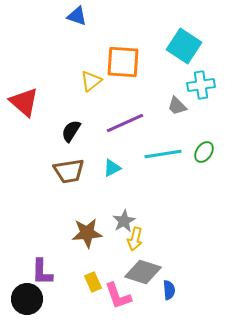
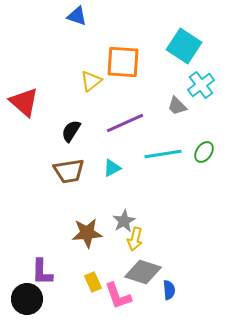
cyan cross: rotated 28 degrees counterclockwise
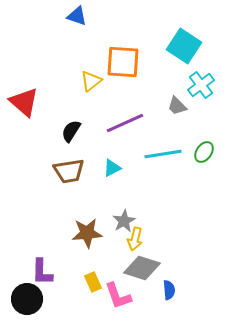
gray diamond: moved 1 px left, 4 px up
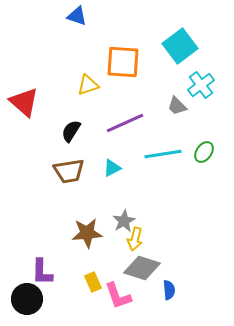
cyan square: moved 4 px left; rotated 20 degrees clockwise
yellow triangle: moved 3 px left, 4 px down; rotated 20 degrees clockwise
